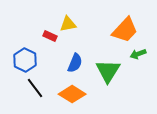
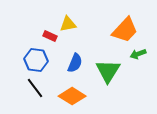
blue hexagon: moved 11 px right; rotated 20 degrees counterclockwise
orange diamond: moved 2 px down
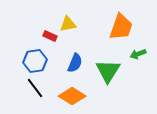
orange trapezoid: moved 4 px left, 3 px up; rotated 24 degrees counterclockwise
blue hexagon: moved 1 px left, 1 px down; rotated 15 degrees counterclockwise
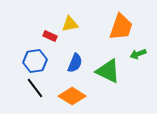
yellow triangle: moved 2 px right
green triangle: rotated 36 degrees counterclockwise
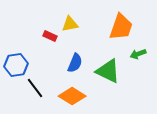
blue hexagon: moved 19 px left, 4 px down
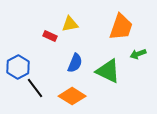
blue hexagon: moved 2 px right, 2 px down; rotated 20 degrees counterclockwise
